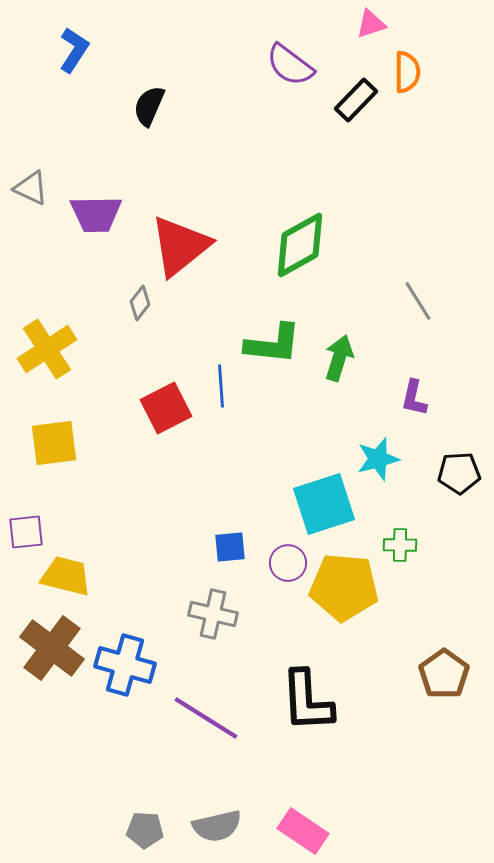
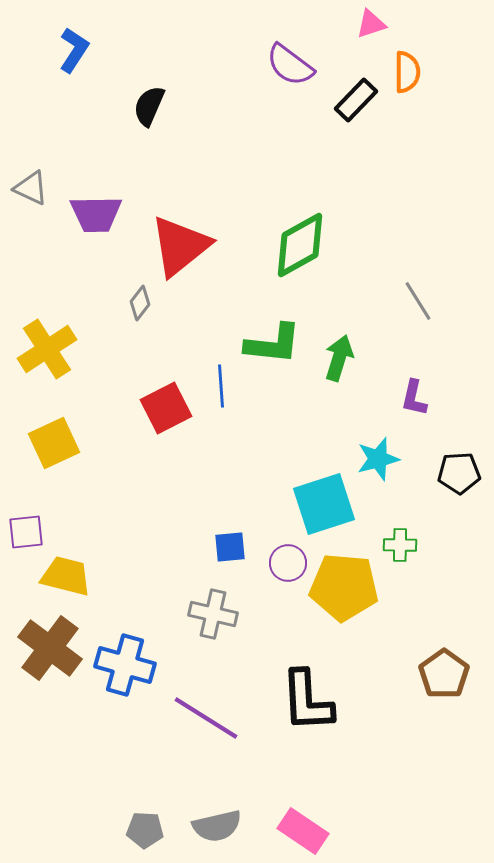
yellow square: rotated 18 degrees counterclockwise
brown cross: moved 2 px left
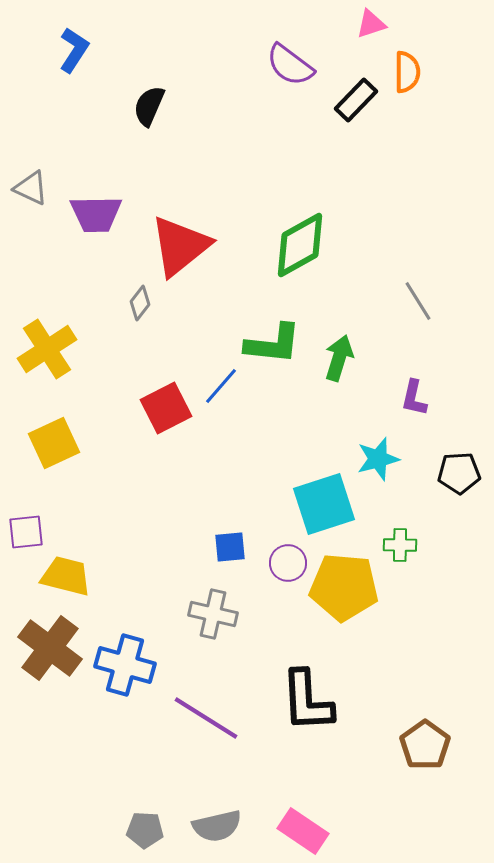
blue line: rotated 45 degrees clockwise
brown pentagon: moved 19 px left, 71 px down
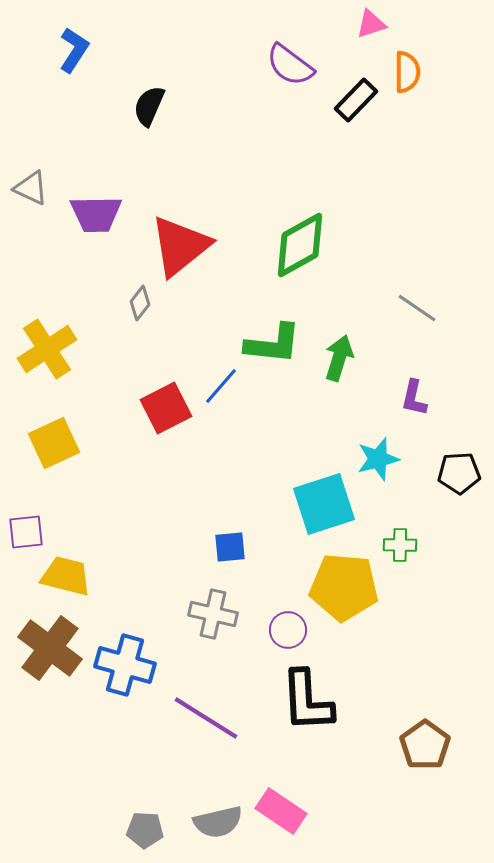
gray line: moved 1 px left, 7 px down; rotated 24 degrees counterclockwise
purple circle: moved 67 px down
gray semicircle: moved 1 px right, 4 px up
pink rectangle: moved 22 px left, 20 px up
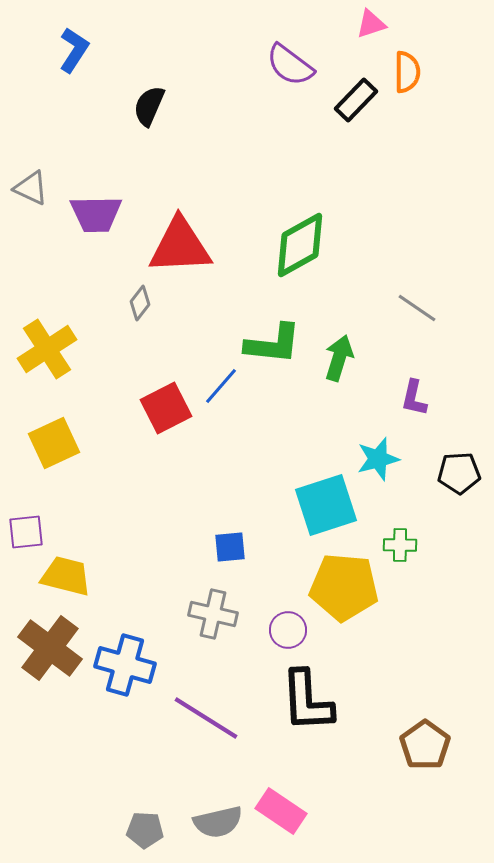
red triangle: rotated 36 degrees clockwise
cyan square: moved 2 px right, 1 px down
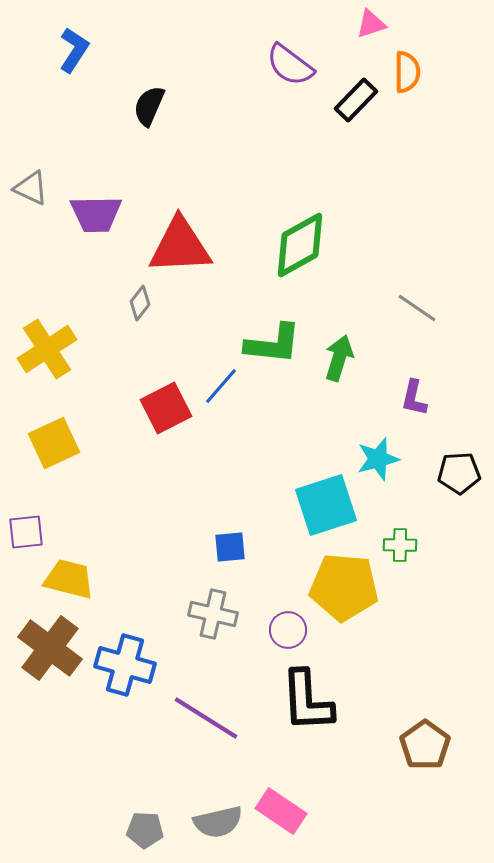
yellow trapezoid: moved 3 px right, 3 px down
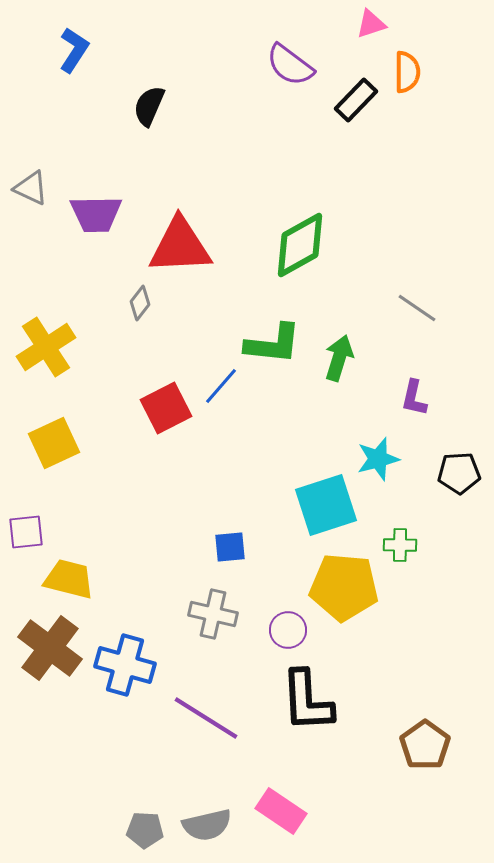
yellow cross: moved 1 px left, 2 px up
gray semicircle: moved 11 px left, 3 px down
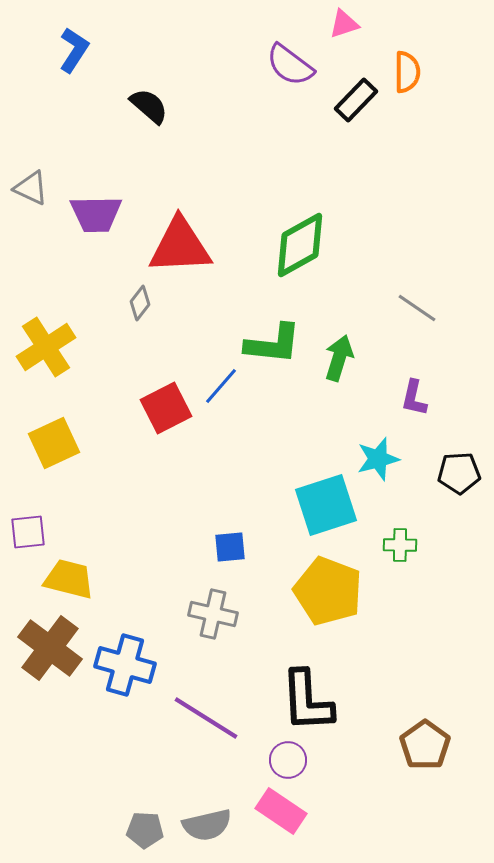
pink triangle: moved 27 px left
black semicircle: rotated 108 degrees clockwise
purple square: moved 2 px right
yellow pentagon: moved 16 px left, 4 px down; rotated 16 degrees clockwise
purple circle: moved 130 px down
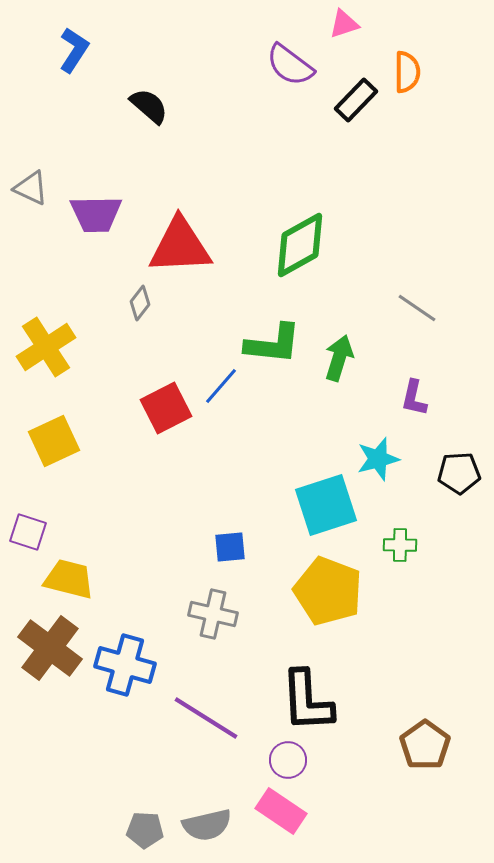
yellow square: moved 2 px up
purple square: rotated 24 degrees clockwise
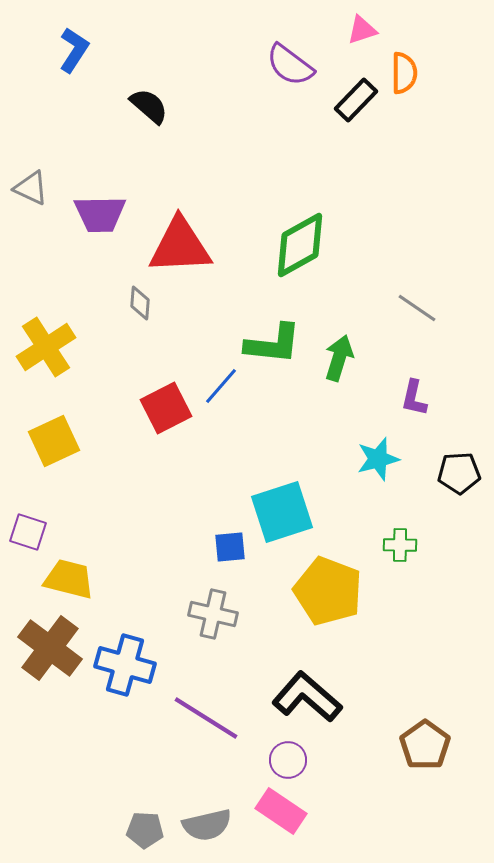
pink triangle: moved 18 px right, 6 px down
orange semicircle: moved 3 px left, 1 px down
purple trapezoid: moved 4 px right
gray diamond: rotated 32 degrees counterclockwise
cyan square: moved 44 px left, 7 px down
black L-shape: moved 4 px up; rotated 134 degrees clockwise
